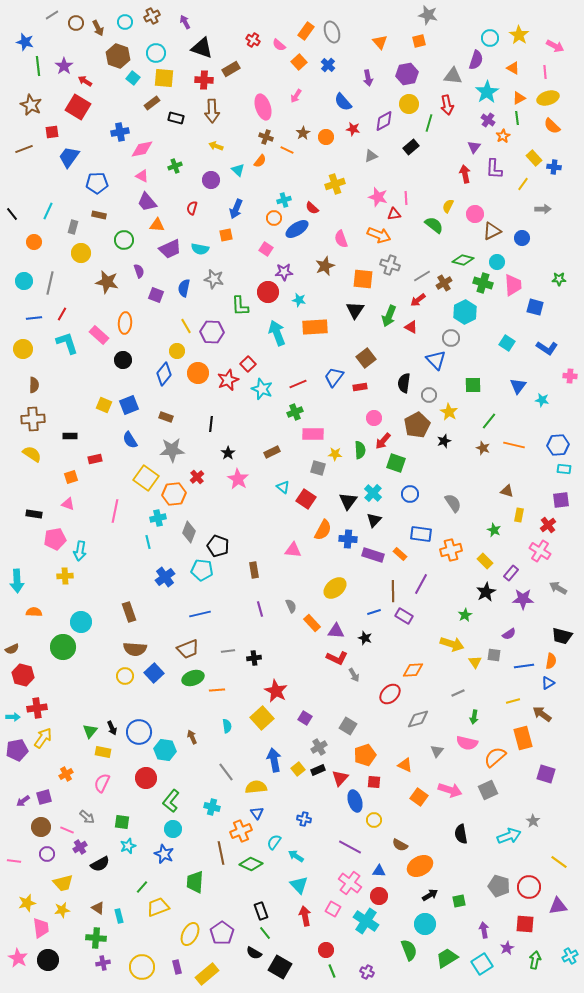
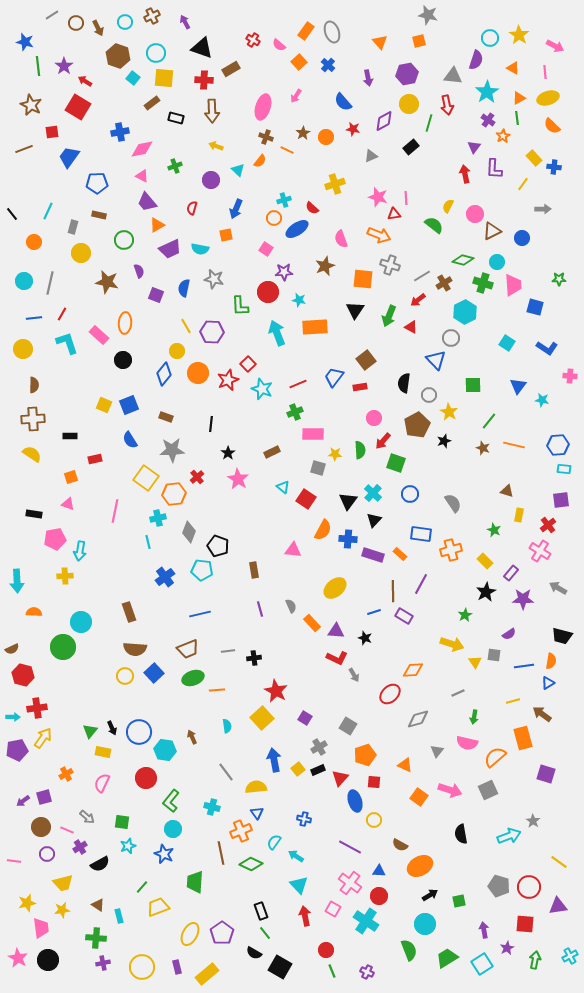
pink ellipse at (263, 107): rotated 35 degrees clockwise
orange triangle at (157, 225): rotated 35 degrees counterclockwise
brown square at (366, 358): moved 2 px down
brown triangle at (98, 908): moved 3 px up
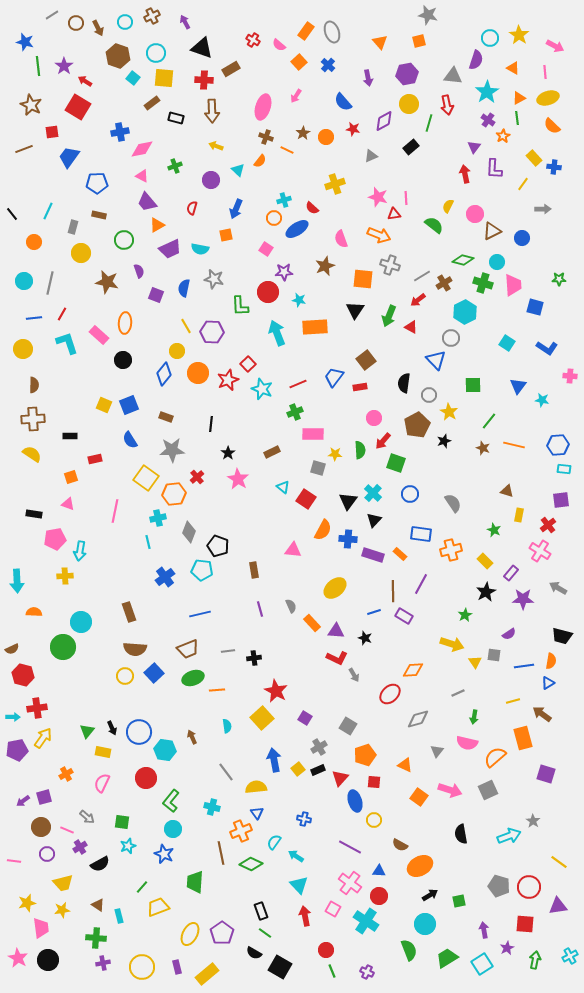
green triangle at (90, 731): moved 3 px left
green line at (265, 933): rotated 16 degrees counterclockwise
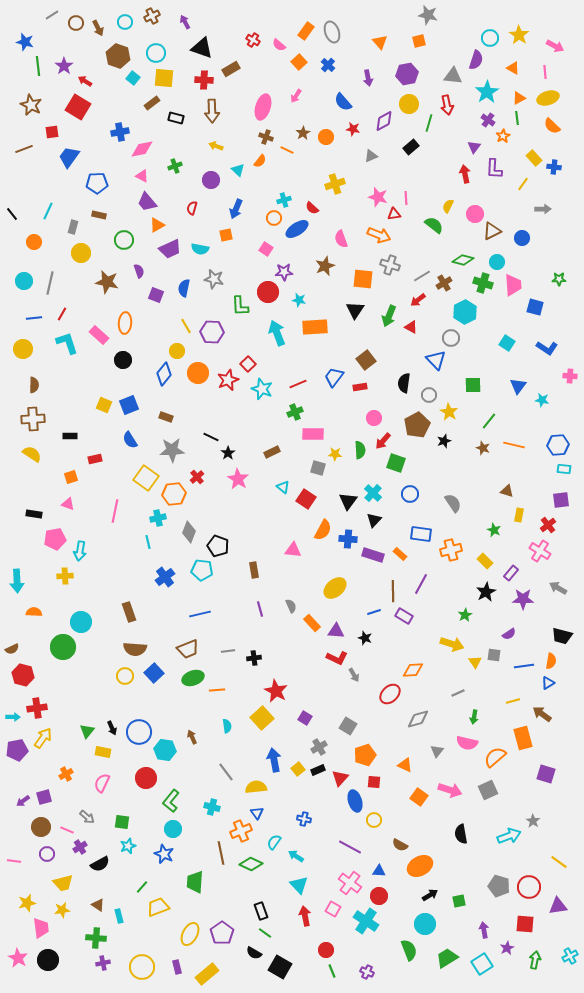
black line at (211, 424): moved 13 px down; rotated 70 degrees counterclockwise
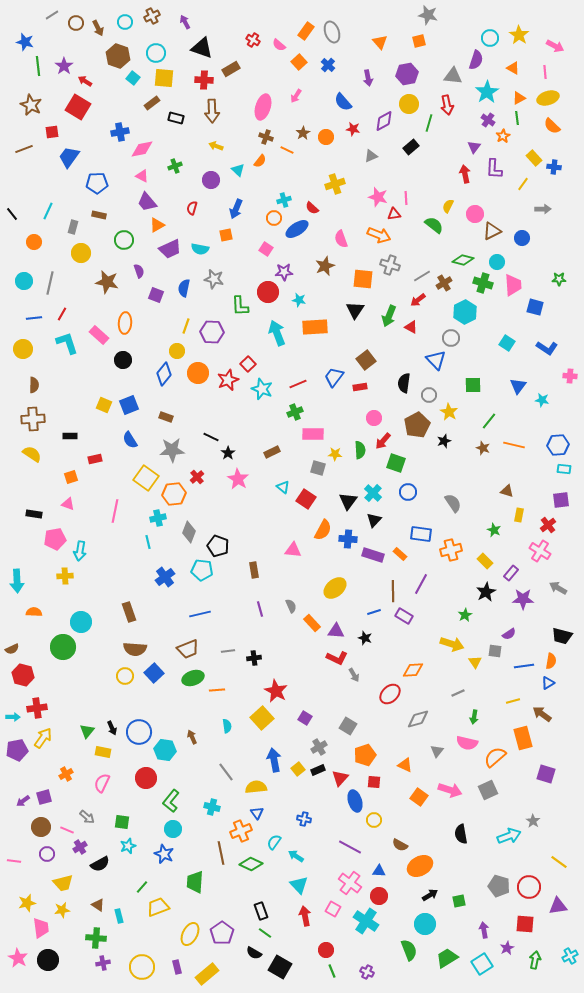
yellow line at (186, 326): rotated 49 degrees clockwise
blue circle at (410, 494): moved 2 px left, 2 px up
gray square at (494, 655): moved 1 px right, 4 px up
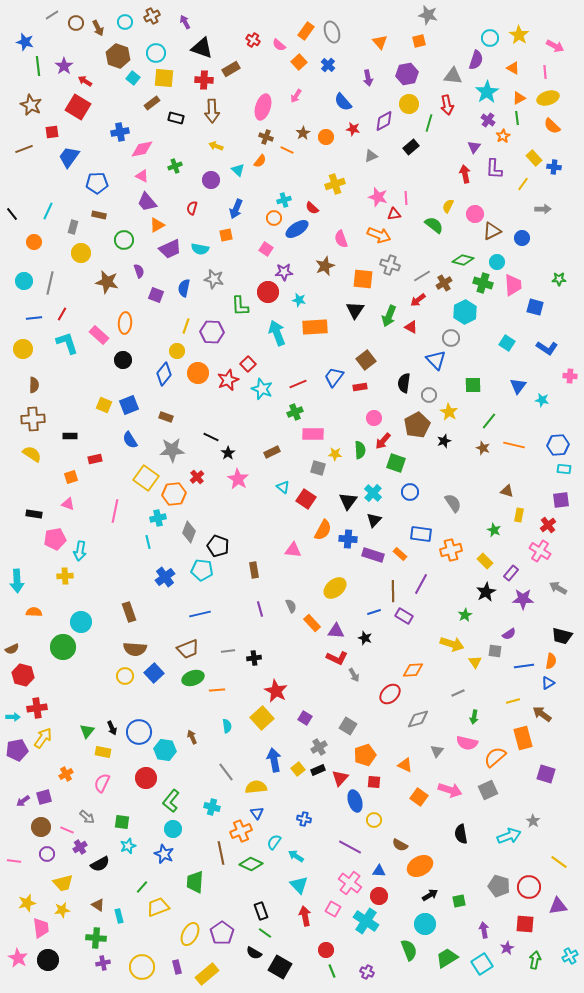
blue circle at (408, 492): moved 2 px right
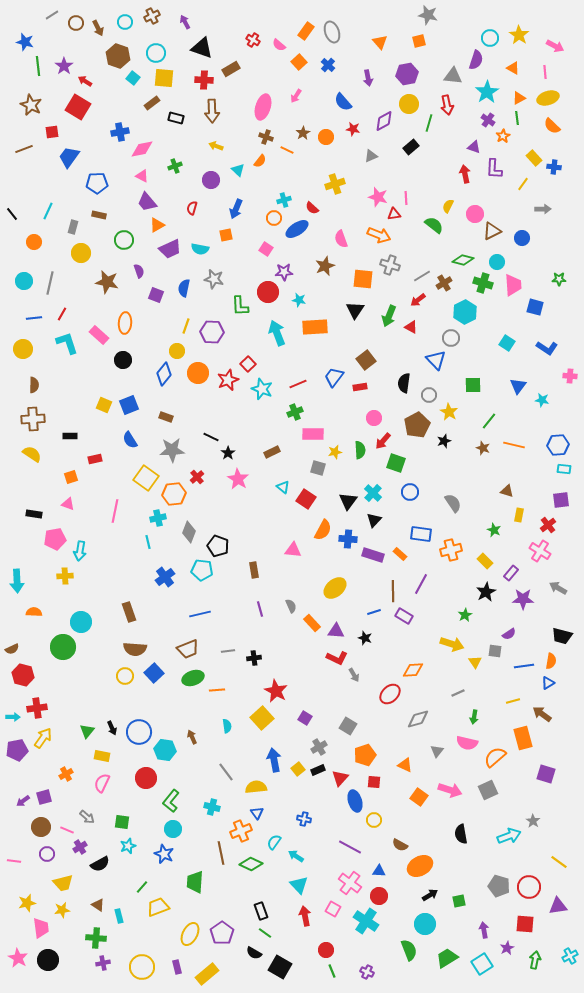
purple triangle at (474, 147): rotated 48 degrees counterclockwise
yellow star at (335, 454): moved 2 px up; rotated 16 degrees counterclockwise
yellow rectangle at (103, 752): moved 1 px left, 4 px down
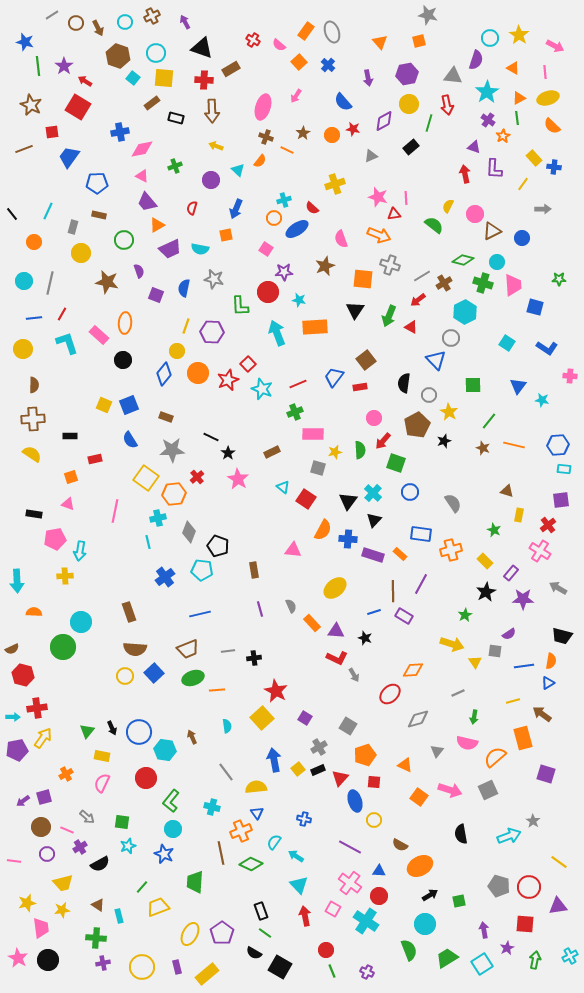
orange circle at (326, 137): moved 6 px right, 2 px up
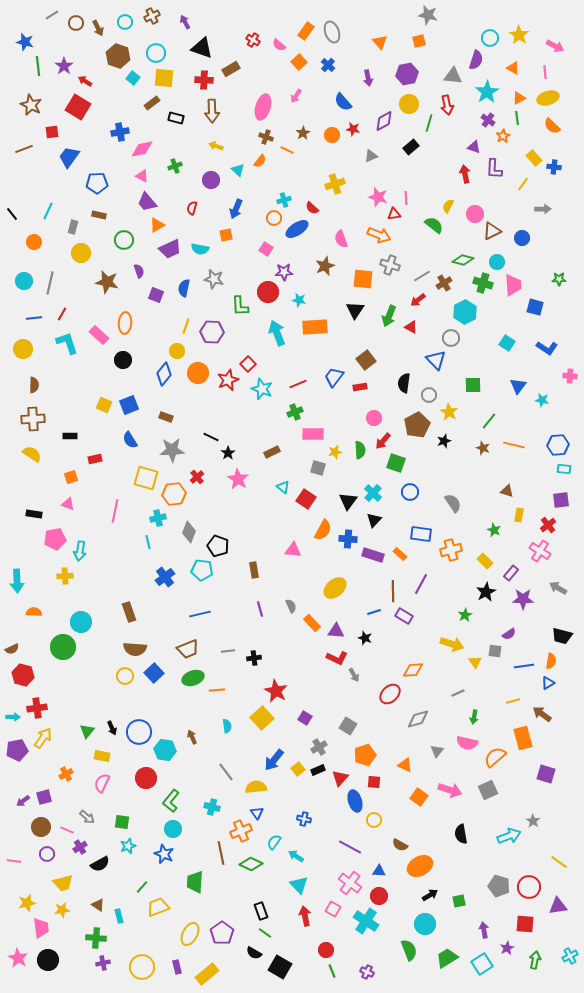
yellow square at (146, 478): rotated 20 degrees counterclockwise
blue arrow at (274, 760): rotated 130 degrees counterclockwise
